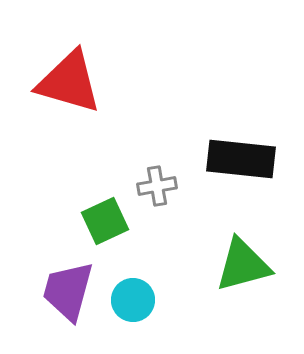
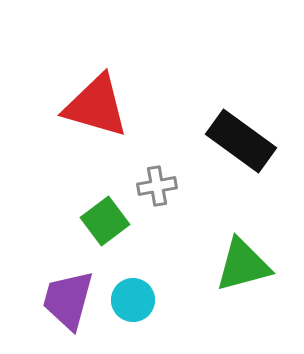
red triangle: moved 27 px right, 24 px down
black rectangle: moved 18 px up; rotated 30 degrees clockwise
green square: rotated 12 degrees counterclockwise
purple trapezoid: moved 9 px down
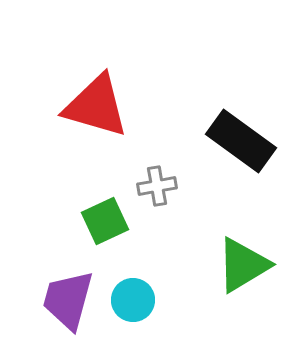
green square: rotated 12 degrees clockwise
green triangle: rotated 16 degrees counterclockwise
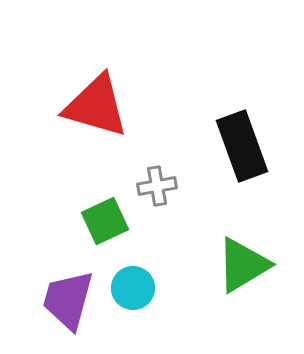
black rectangle: moved 1 px right, 5 px down; rotated 34 degrees clockwise
cyan circle: moved 12 px up
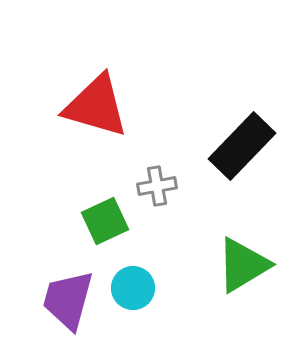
black rectangle: rotated 64 degrees clockwise
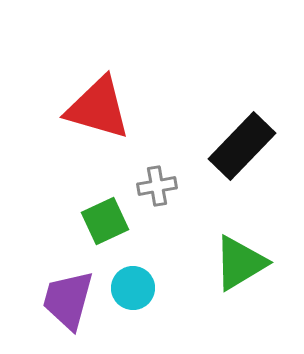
red triangle: moved 2 px right, 2 px down
green triangle: moved 3 px left, 2 px up
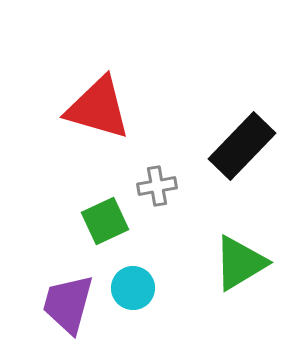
purple trapezoid: moved 4 px down
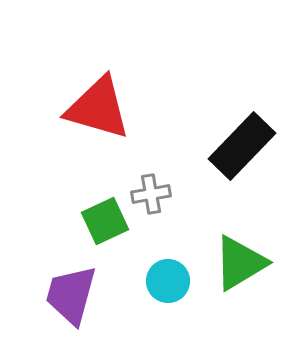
gray cross: moved 6 px left, 8 px down
cyan circle: moved 35 px right, 7 px up
purple trapezoid: moved 3 px right, 9 px up
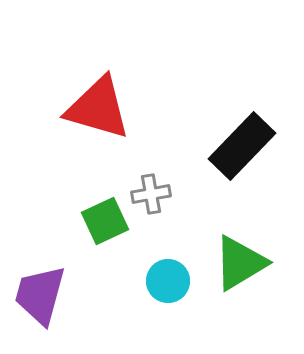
purple trapezoid: moved 31 px left
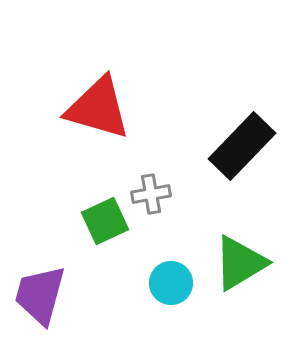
cyan circle: moved 3 px right, 2 px down
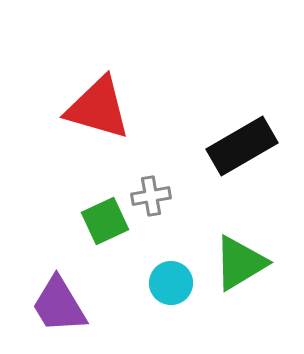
black rectangle: rotated 16 degrees clockwise
gray cross: moved 2 px down
purple trapezoid: moved 19 px right, 10 px down; rotated 46 degrees counterclockwise
